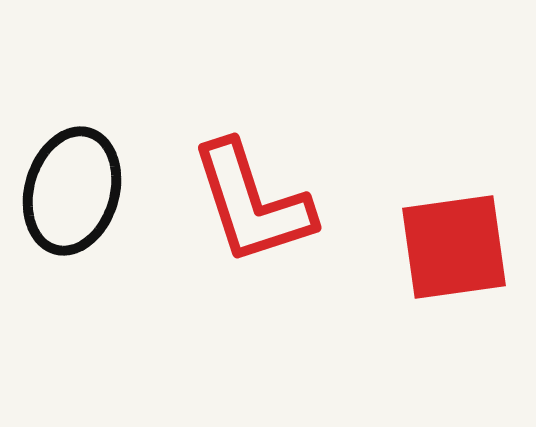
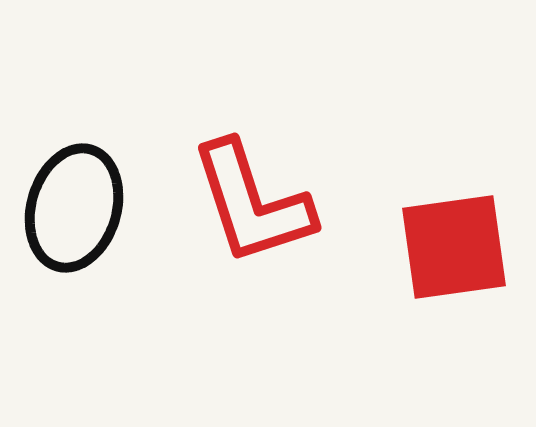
black ellipse: moved 2 px right, 17 px down
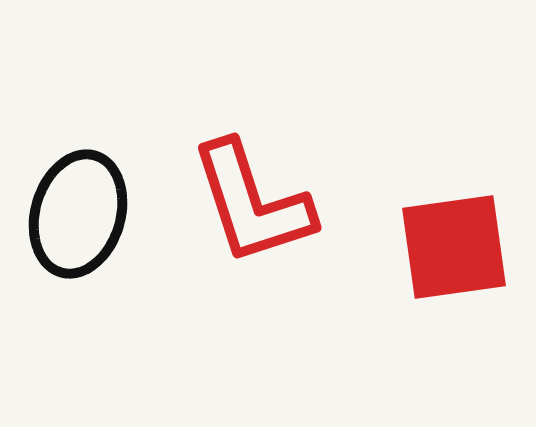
black ellipse: moved 4 px right, 6 px down
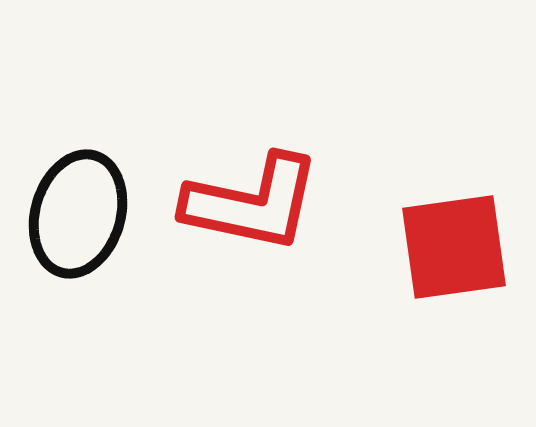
red L-shape: rotated 60 degrees counterclockwise
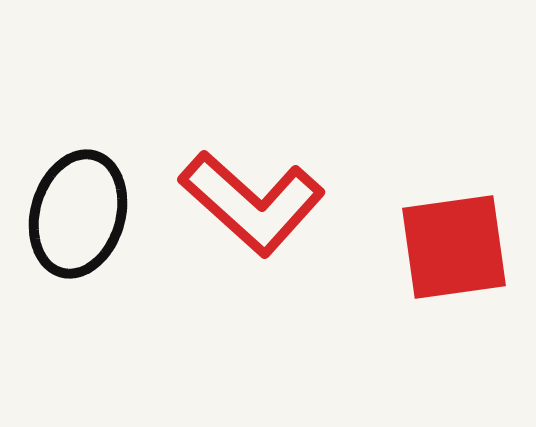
red L-shape: rotated 30 degrees clockwise
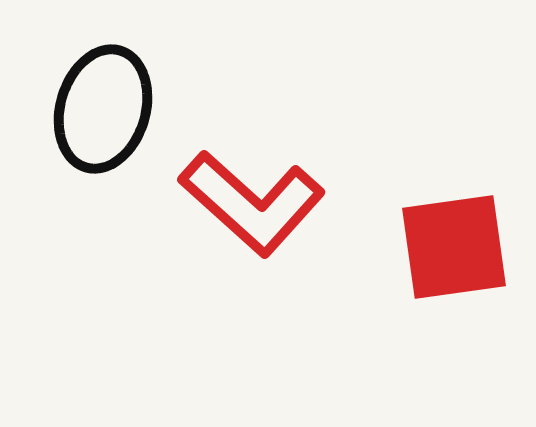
black ellipse: moved 25 px right, 105 px up
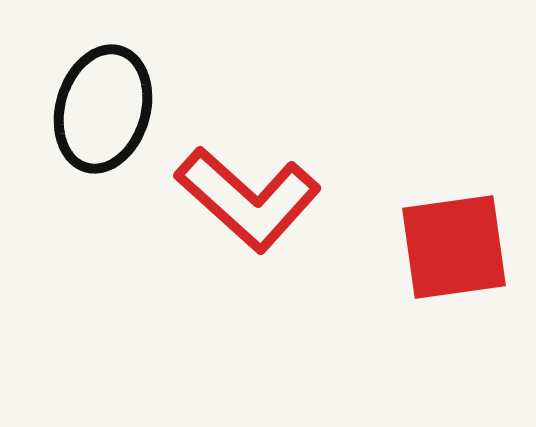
red L-shape: moved 4 px left, 4 px up
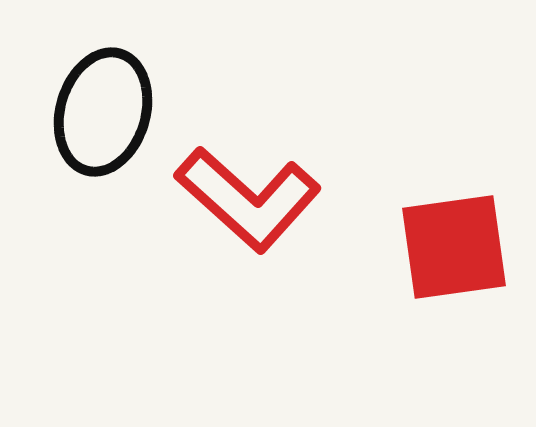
black ellipse: moved 3 px down
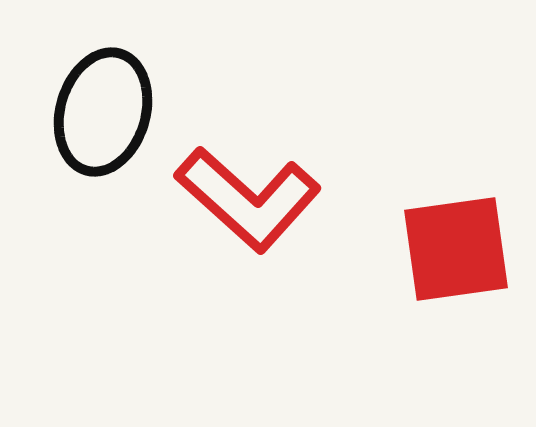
red square: moved 2 px right, 2 px down
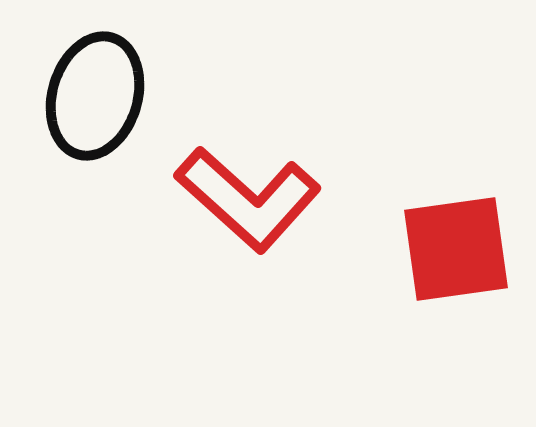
black ellipse: moved 8 px left, 16 px up
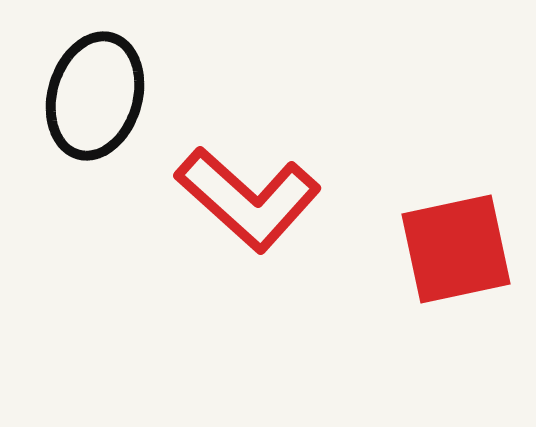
red square: rotated 4 degrees counterclockwise
